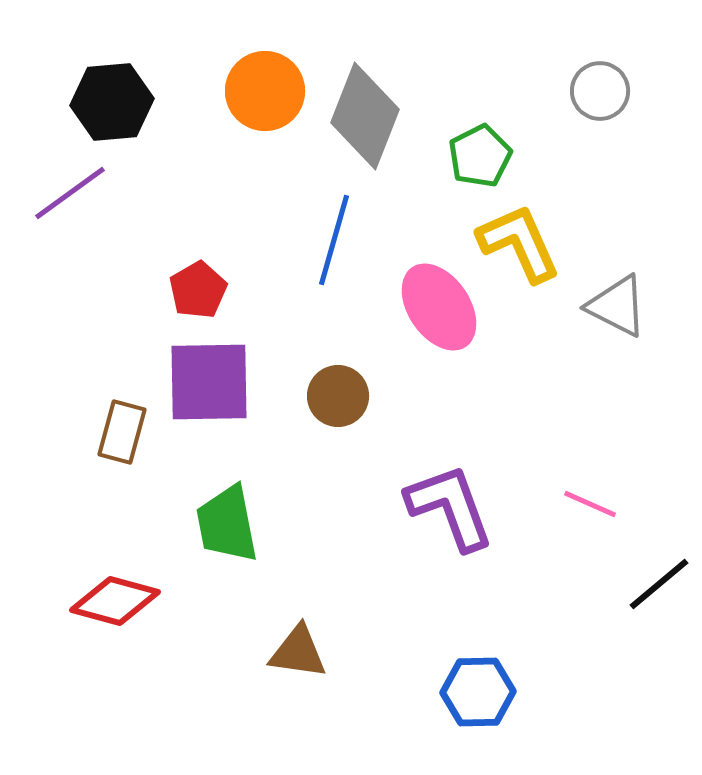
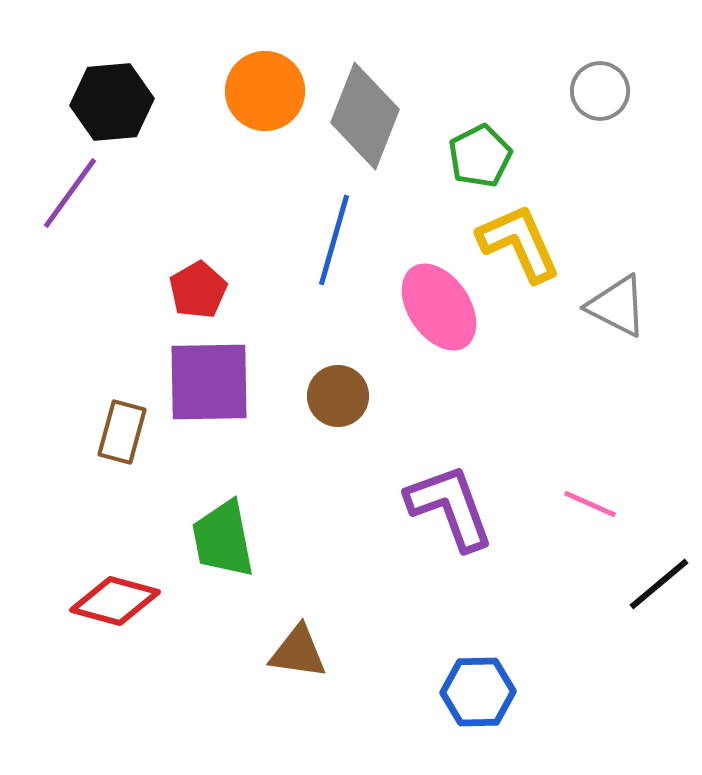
purple line: rotated 18 degrees counterclockwise
green trapezoid: moved 4 px left, 15 px down
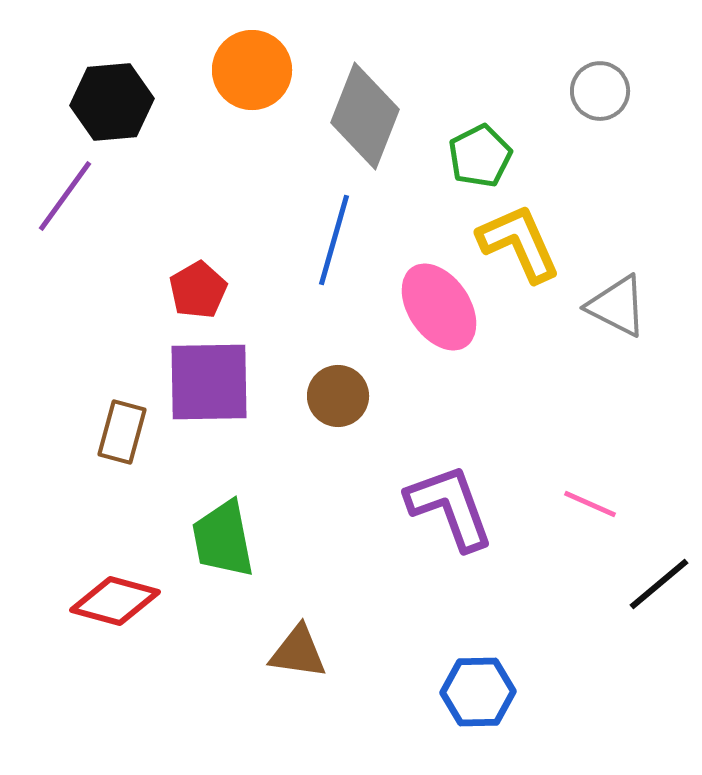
orange circle: moved 13 px left, 21 px up
purple line: moved 5 px left, 3 px down
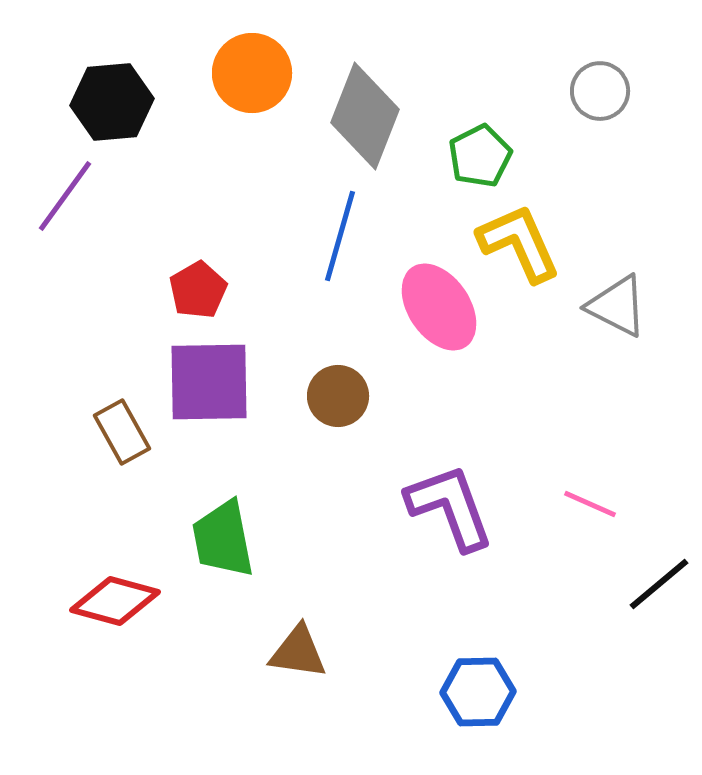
orange circle: moved 3 px down
blue line: moved 6 px right, 4 px up
brown rectangle: rotated 44 degrees counterclockwise
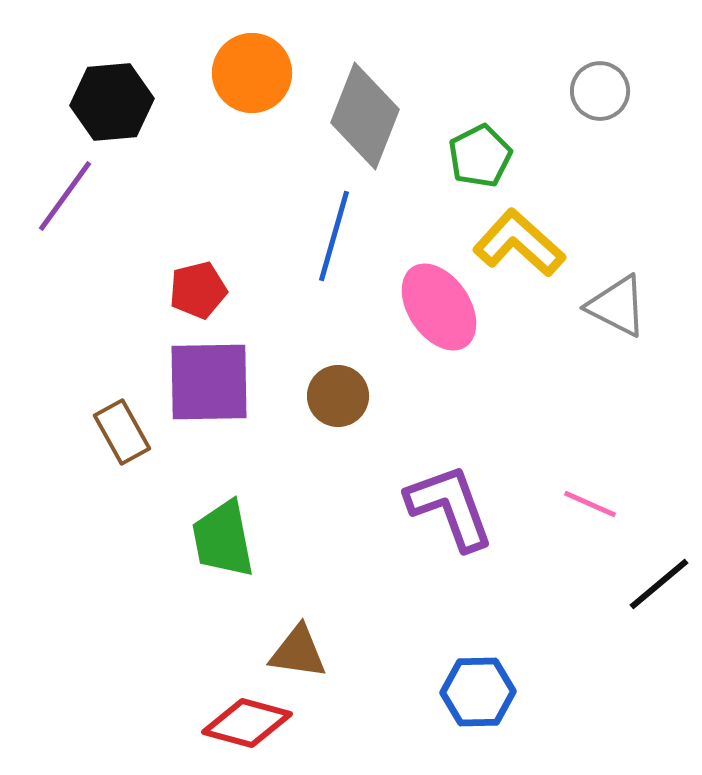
blue line: moved 6 px left
yellow L-shape: rotated 24 degrees counterclockwise
red pentagon: rotated 16 degrees clockwise
red diamond: moved 132 px right, 122 px down
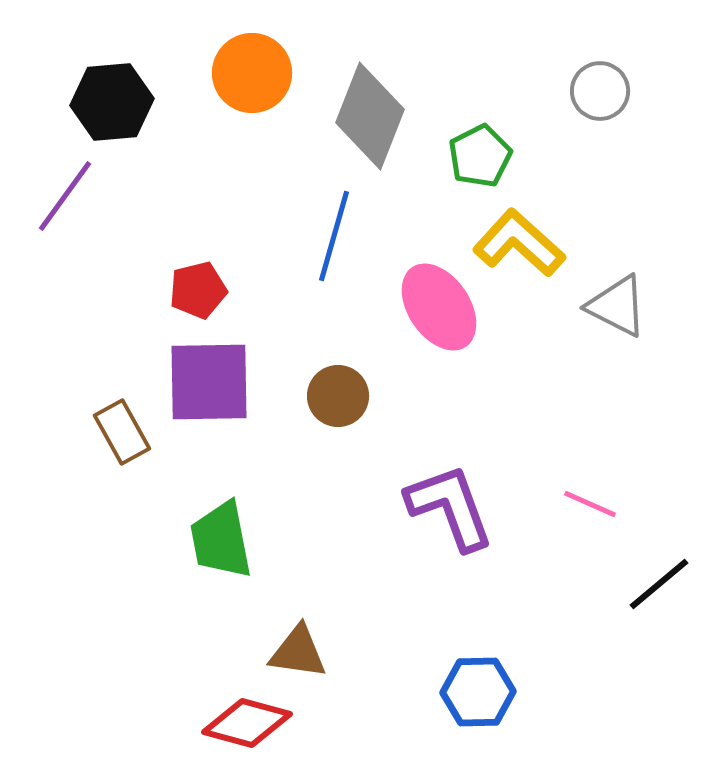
gray diamond: moved 5 px right
green trapezoid: moved 2 px left, 1 px down
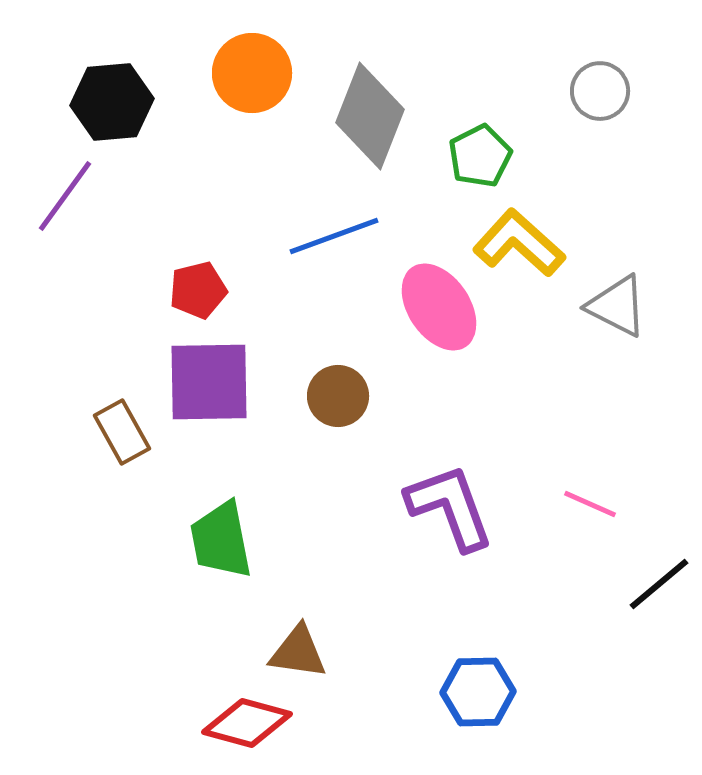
blue line: rotated 54 degrees clockwise
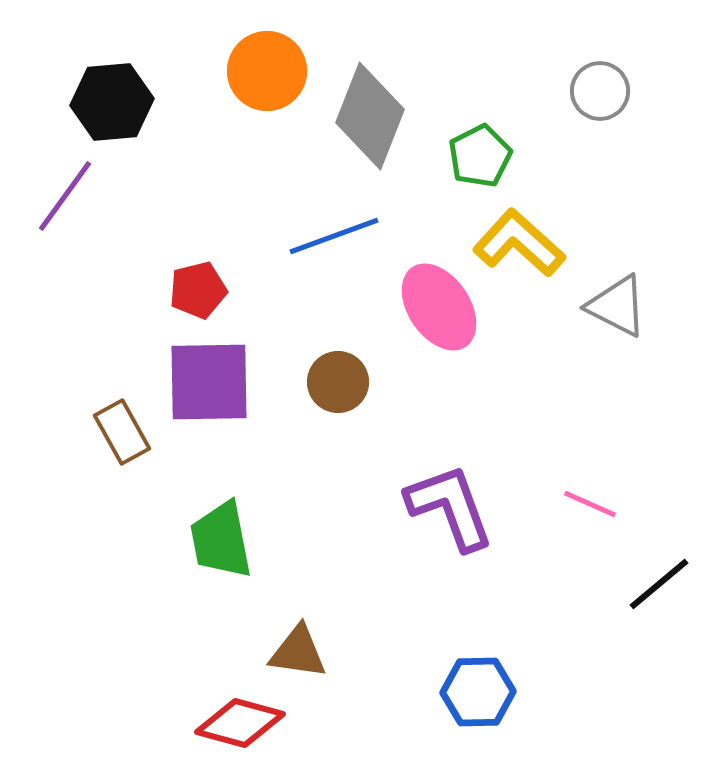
orange circle: moved 15 px right, 2 px up
brown circle: moved 14 px up
red diamond: moved 7 px left
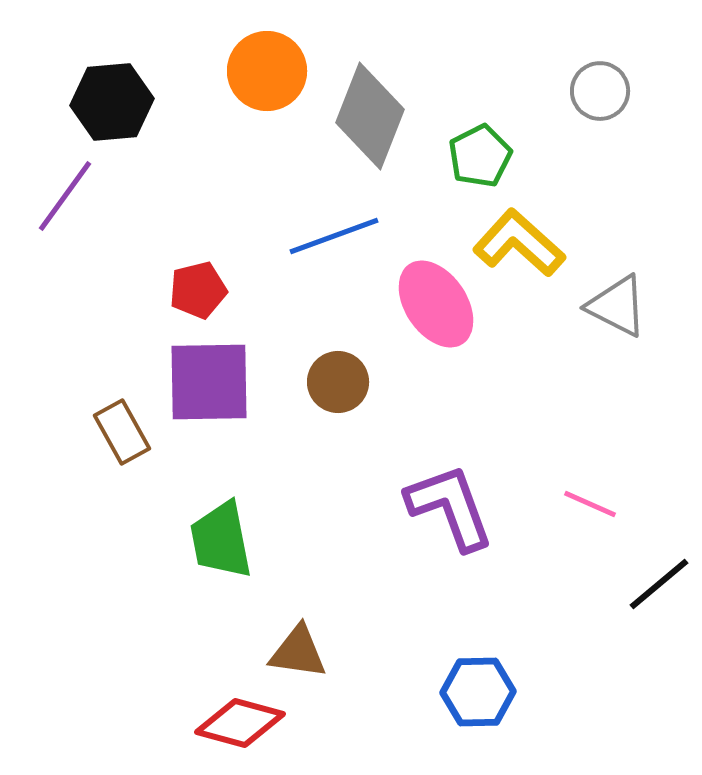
pink ellipse: moved 3 px left, 3 px up
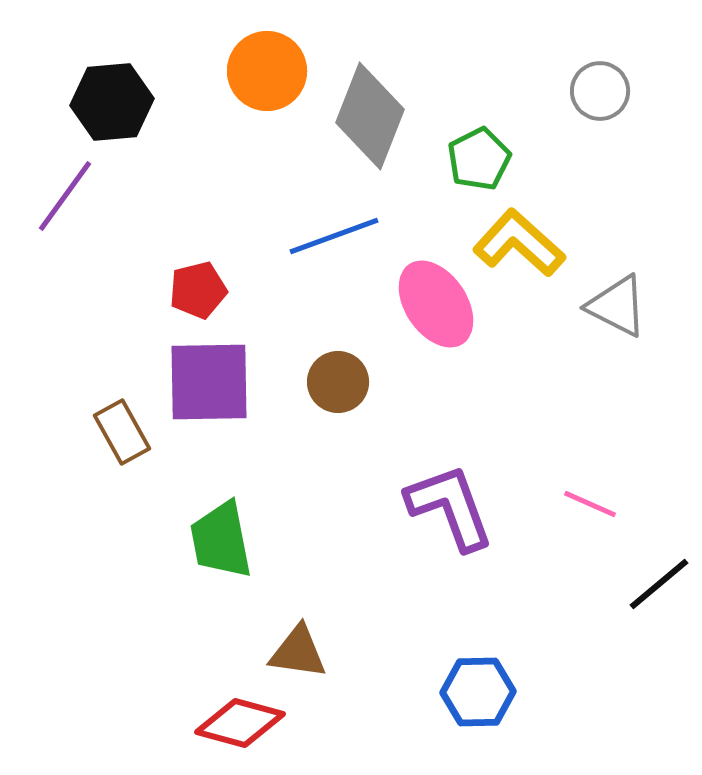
green pentagon: moved 1 px left, 3 px down
